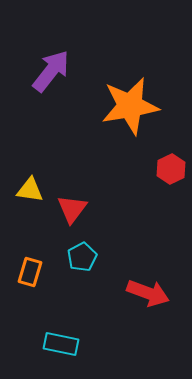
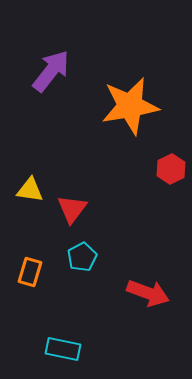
cyan rectangle: moved 2 px right, 5 px down
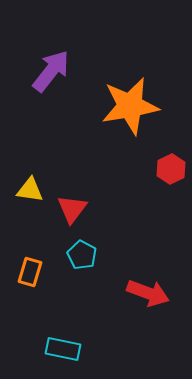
cyan pentagon: moved 2 px up; rotated 16 degrees counterclockwise
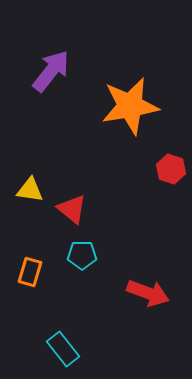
red hexagon: rotated 16 degrees counterclockwise
red triangle: rotated 28 degrees counterclockwise
cyan pentagon: rotated 28 degrees counterclockwise
cyan rectangle: rotated 40 degrees clockwise
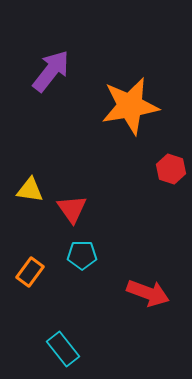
red triangle: rotated 16 degrees clockwise
orange rectangle: rotated 20 degrees clockwise
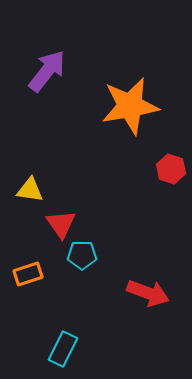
purple arrow: moved 4 px left
red triangle: moved 11 px left, 15 px down
orange rectangle: moved 2 px left, 2 px down; rotated 36 degrees clockwise
cyan rectangle: rotated 64 degrees clockwise
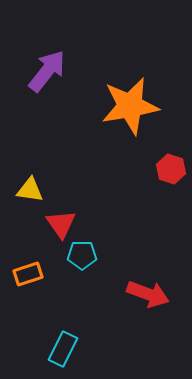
red arrow: moved 1 px down
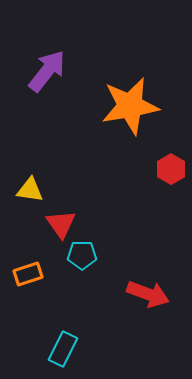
red hexagon: rotated 12 degrees clockwise
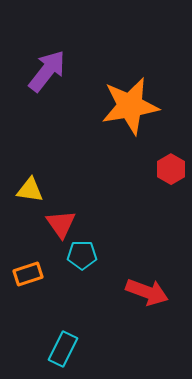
red arrow: moved 1 px left, 2 px up
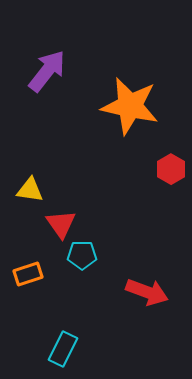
orange star: rotated 22 degrees clockwise
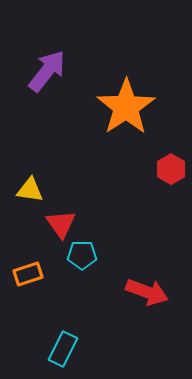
orange star: moved 4 px left, 1 px down; rotated 26 degrees clockwise
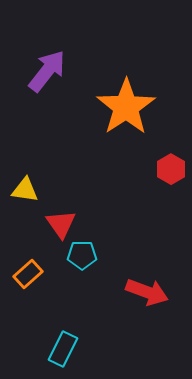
yellow triangle: moved 5 px left
orange rectangle: rotated 24 degrees counterclockwise
